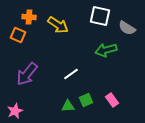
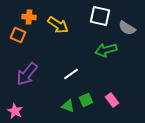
green triangle: rotated 24 degrees clockwise
pink star: rotated 21 degrees counterclockwise
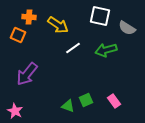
white line: moved 2 px right, 26 px up
pink rectangle: moved 2 px right, 1 px down
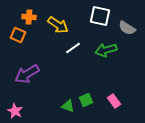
purple arrow: rotated 20 degrees clockwise
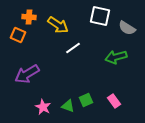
green arrow: moved 10 px right, 7 px down
pink star: moved 28 px right, 4 px up
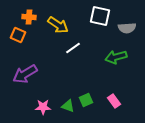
gray semicircle: rotated 36 degrees counterclockwise
purple arrow: moved 2 px left
pink star: rotated 28 degrees counterclockwise
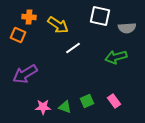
green square: moved 1 px right, 1 px down
green triangle: moved 3 px left, 1 px down
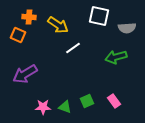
white square: moved 1 px left
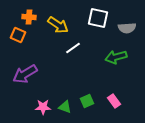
white square: moved 1 px left, 2 px down
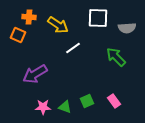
white square: rotated 10 degrees counterclockwise
green arrow: rotated 60 degrees clockwise
purple arrow: moved 10 px right
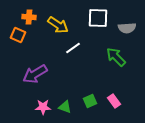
green square: moved 3 px right
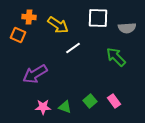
green square: rotated 16 degrees counterclockwise
